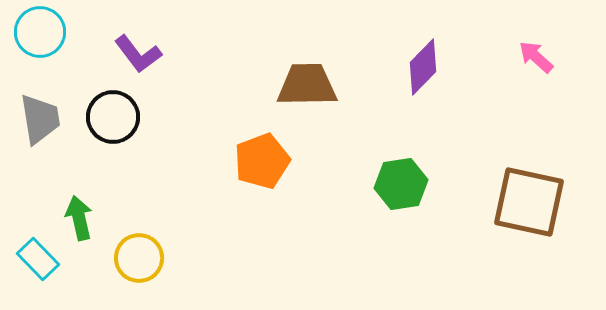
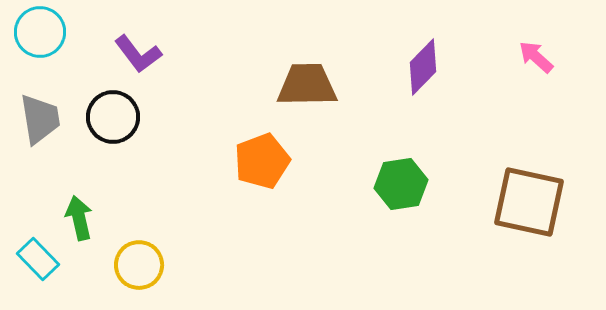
yellow circle: moved 7 px down
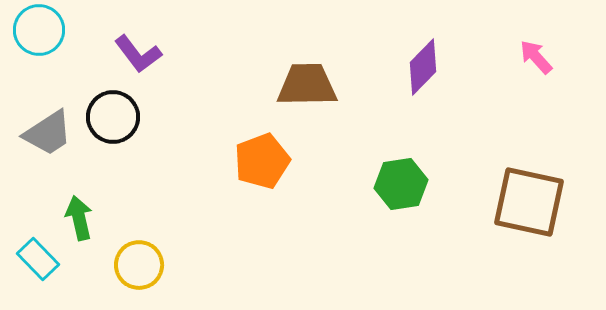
cyan circle: moved 1 px left, 2 px up
pink arrow: rotated 6 degrees clockwise
gray trapezoid: moved 8 px right, 14 px down; rotated 66 degrees clockwise
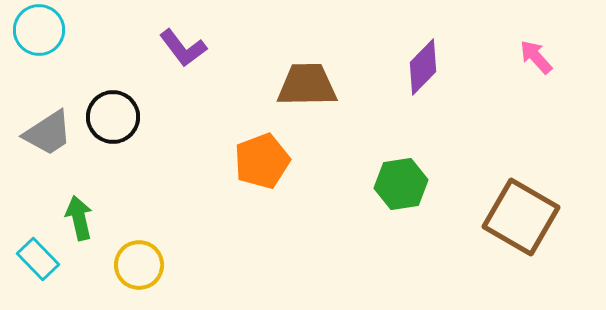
purple L-shape: moved 45 px right, 6 px up
brown square: moved 8 px left, 15 px down; rotated 18 degrees clockwise
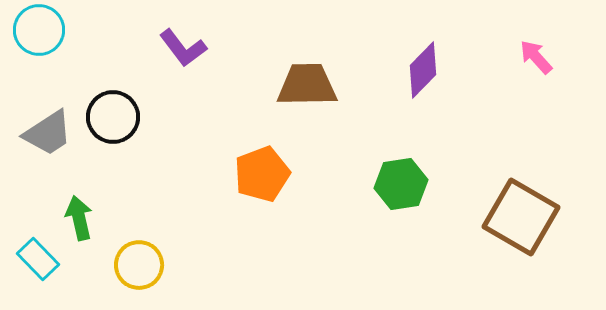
purple diamond: moved 3 px down
orange pentagon: moved 13 px down
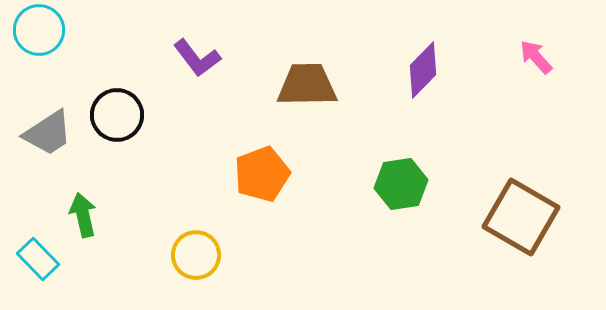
purple L-shape: moved 14 px right, 10 px down
black circle: moved 4 px right, 2 px up
green arrow: moved 4 px right, 3 px up
yellow circle: moved 57 px right, 10 px up
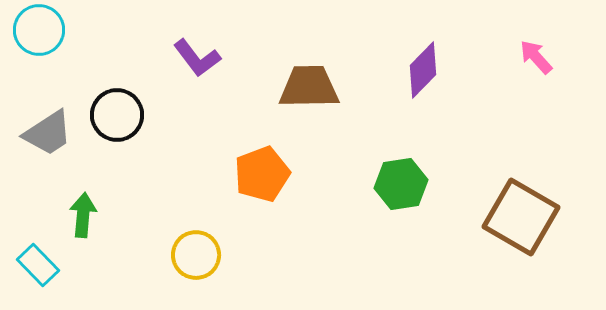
brown trapezoid: moved 2 px right, 2 px down
green arrow: rotated 18 degrees clockwise
cyan rectangle: moved 6 px down
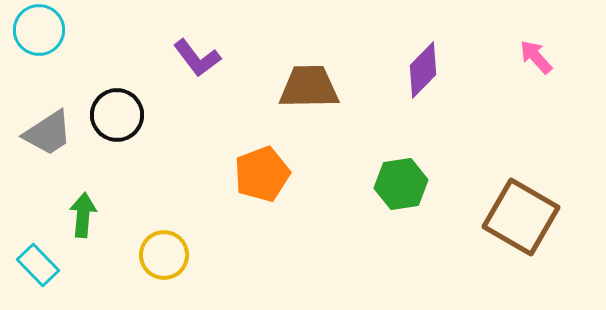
yellow circle: moved 32 px left
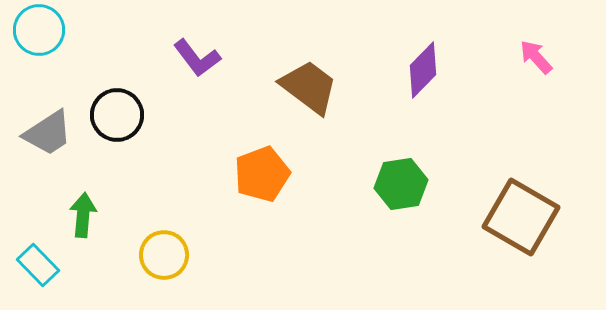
brown trapezoid: rotated 38 degrees clockwise
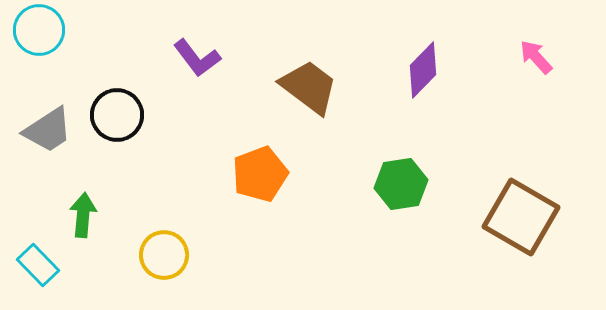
gray trapezoid: moved 3 px up
orange pentagon: moved 2 px left
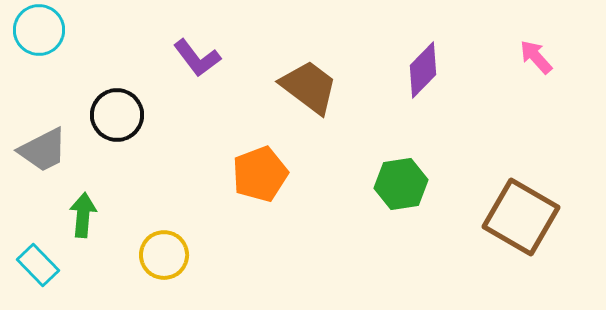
gray trapezoid: moved 5 px left, 20 px down; rotated 6 degrees clockwise
